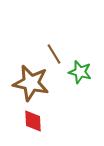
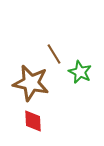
green star: rotated 10 degrees clockwise
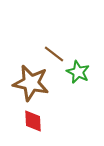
brown line: rotated 20 degrees counterclockwise
green star: moved 2 px left
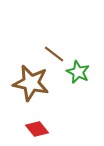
red diamond: moved 4 px right, 8 px down; rotated 35 degrees counterclockwise
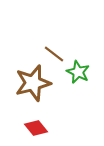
brown star: moved 2 px right; rotated 27 degrees counterclockwise
red diamond: moved 1 px left, 1 px up
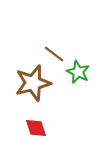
red diamond: rotated 20 degrees clockwise
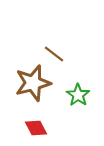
green star: moved 23 px down; rotated 10 degrees clockwise
red diamond: rotated 10 degrees counterclockwise
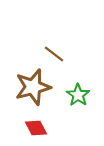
brown star: moved 4 px down
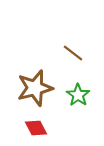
brown line: moved 19 px right, 1 px up
brown star: moved 2 px right, 1 px down
